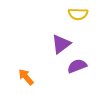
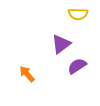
purple semicircle: rotated 12 degrees counterclockwise
orange arrow: moved 1 px right, 3 px up
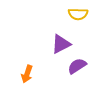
purple triangle: rotated 10 degrees clockwise
orange arrow: rotated 120 degrees counterclockwise
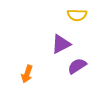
yellow semicircle: moved 1 px left, 1 px down
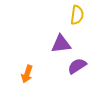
yellow semicircle: rotated 84 degrees counterclockwise
purple triangle: rotated 20 degrees clockwise
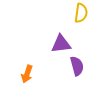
yellow semicircle: moved 4 px right, 2 px up
purple semicircle: rotated 108 degrees clockwise
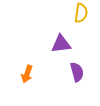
purple semicircle: moved 6 px down
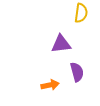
orange arrow: moved 23 px right, 11 px down; rotated 120 degrees counterclockwise
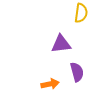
orange arrow: moved 1 px up
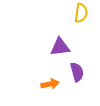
purple triangle: moved 1 px left, 3 px down
